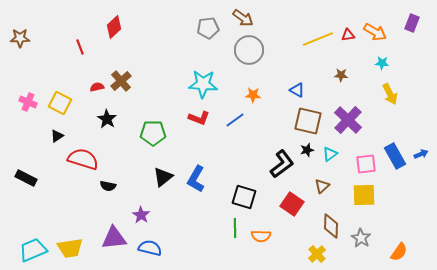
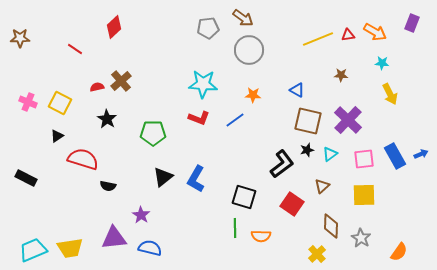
red line at (80, 47): moved 5 px left, 2 px down; rotated 35 degrees counterclockwise
pink square at (366, 164): moved 2 px left, 5 px up
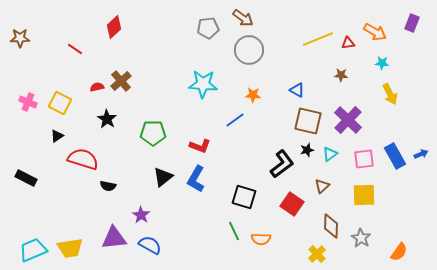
red triangle at (348, 35): moved 8 px down
red L-shape at (199, 118): moved 1 px right, 28 px down
green line at (235, 228): moved 1 px left, 3 px down; rotated 24 degrees counterclockwise
orange semicircle at (261, 236): moved 3 px down
blue semicircle at (150, 248): moved 3 px up; rotated 15 degrees clockwise
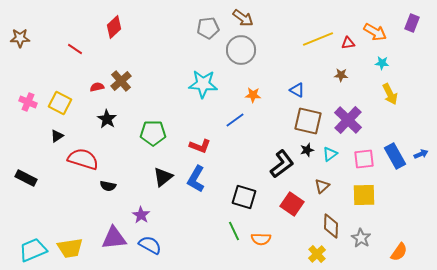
gray circle at (249, 50): moved 8 px left
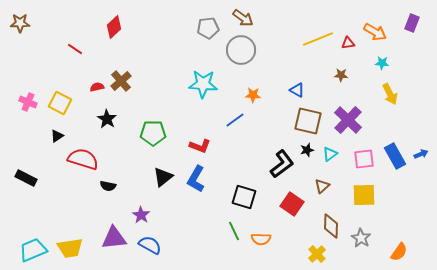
brown star at (20, 38): moved 15 px up
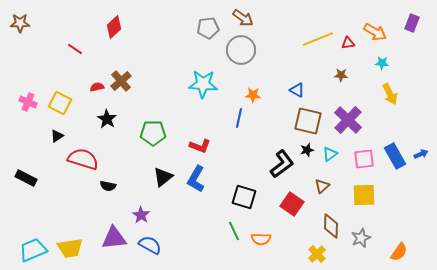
blue line at (235, 120): moved 4 px right, 2 px up; rotated 42 degrees counterclockwise
gray star at (361, 238): rotated 18 degrees clockwise
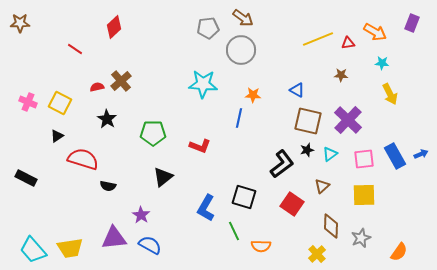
blue L-shape at (196, 179): moved 10 px right, 29 px down
orange semicircle at (261, 239): moved 7 px down
cyan trapezoid at (33, 250): rotated 108 degrees counterclockwise
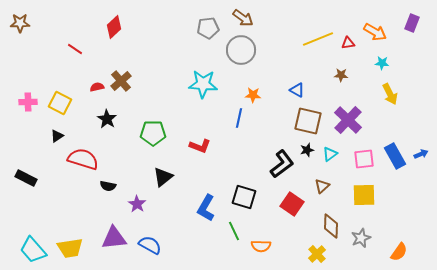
pink cross at (28, 102): rotated 24 degrees counterclockwise
purple star at (141, 215): moved 4 px left, 11 px up
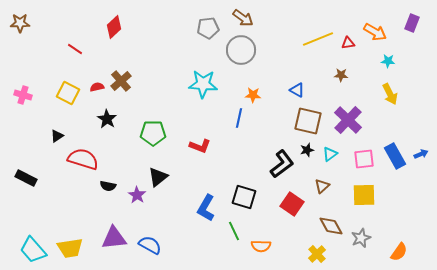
cyan star at (382, 63): moved 6 px right, 2 px up
pink cross at (28, 102): moved 5 px left, 7 px up; rotated 18 degrees clockwise
yellow square at (60, 103): moved 8 px right, 10 px up
black triangle at (163, 177): moved 5 px left
purple star at (137, 204): moved 9 px up
brown diamond at (331, 226): rotated 30 degrees counterclockwise
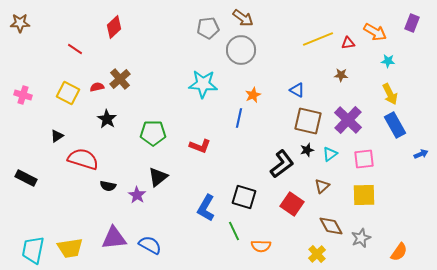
brown cross at (121, 81): moved 1 px left, 2 px up
orange star at (253, 95): rotated 28 degrees counterclockwise
blue rectangle at (395, 156): moved 31 px up
cyan trapezoid at (33, 250): rotated 52 degrees clockwise
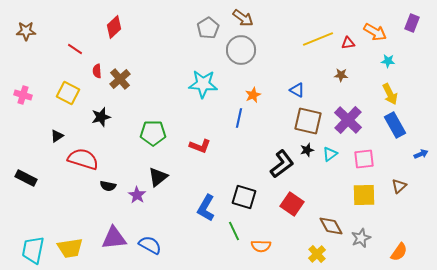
brown star at (20, 23): moved 6 px right, 8 px down
gray pentagon at (208, 28): rotated 25 degrees counterclockwise
red semicircle at (97, 87): moved 16 px up; rotated 80 degrees counterclockwise
black star at (107, 119): moved 6 px left, 2 px up; rotated 24 degrees clockwise
brown triangle at (322, 186): moved 77 px right
